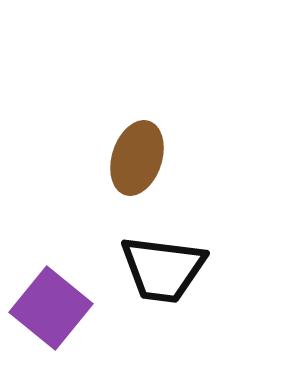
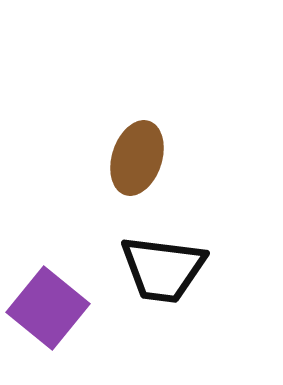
purple square: moved 3 px left
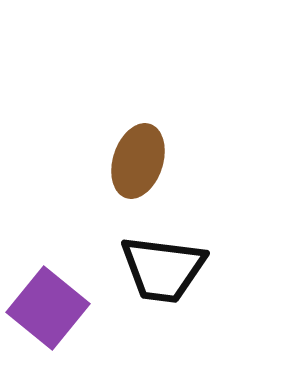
brown ellipse: moved 1 px right, 3 px down
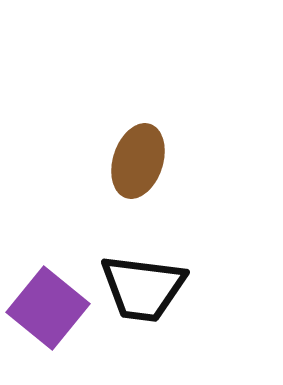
black trapezoid: moved 20 px left, 19 px down
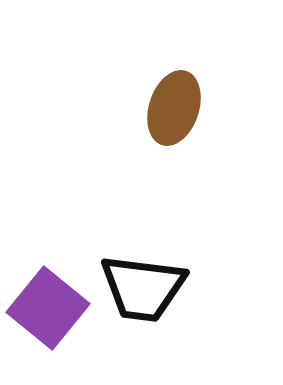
brown ellipse: moved 36 px right, 53 px up
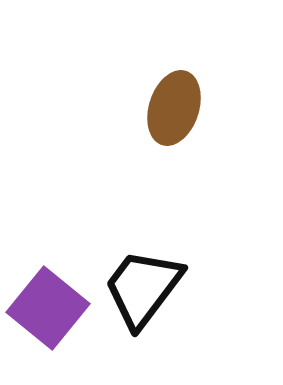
black trapezoid: rotated 120 degrees clockwise
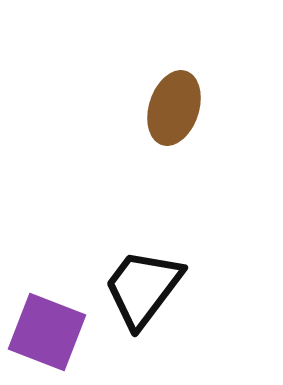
purple square: moved 1 px left, 24 px down; rotated 18 degrees counterclockwise
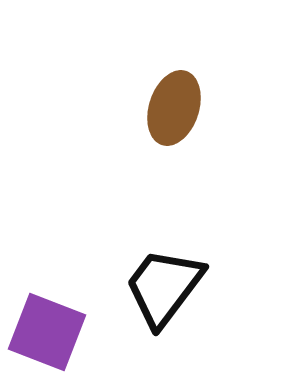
black trapezoid: moved 21 px right, 1 px up
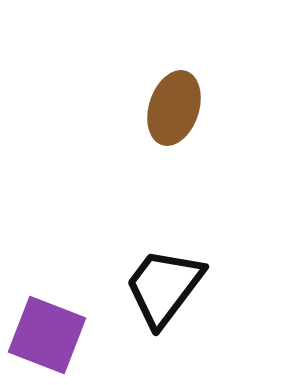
purple square: moved 3 px down
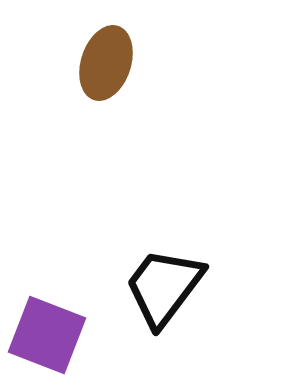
brown ellipse: moved 68 px left, 45 px up
